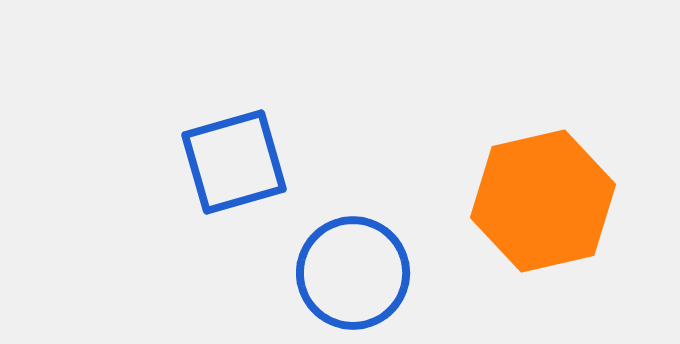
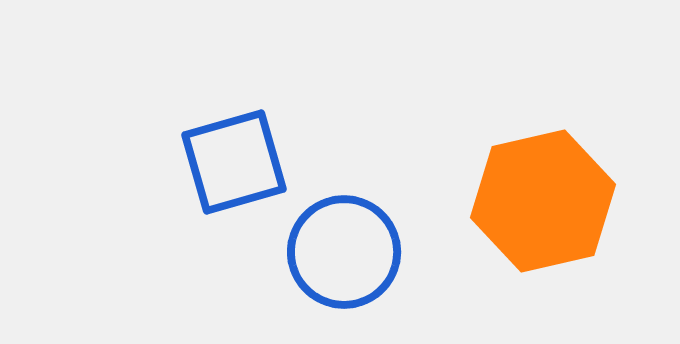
blue circle: moved 9 px left, 21 px up
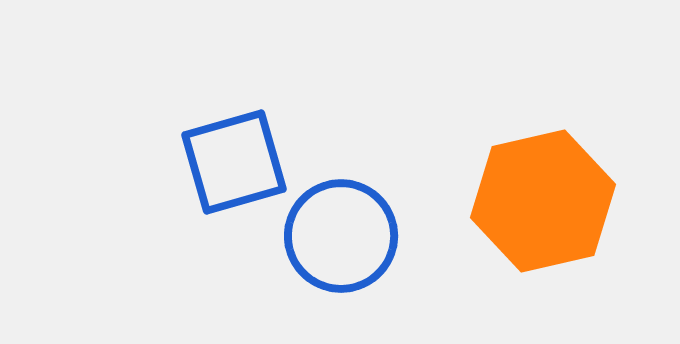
blue circle: moved 3 px left, 16 px up
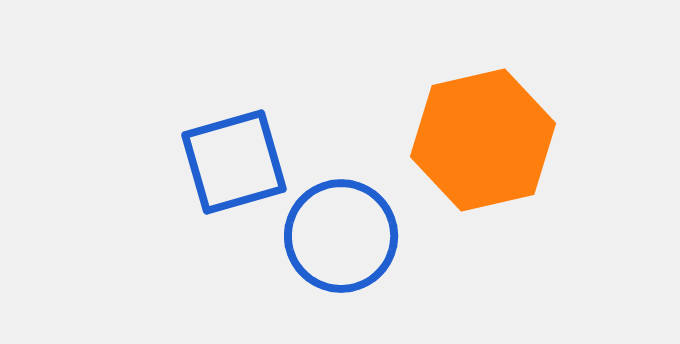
orange hexagon: moved 60 px left, 61 px up
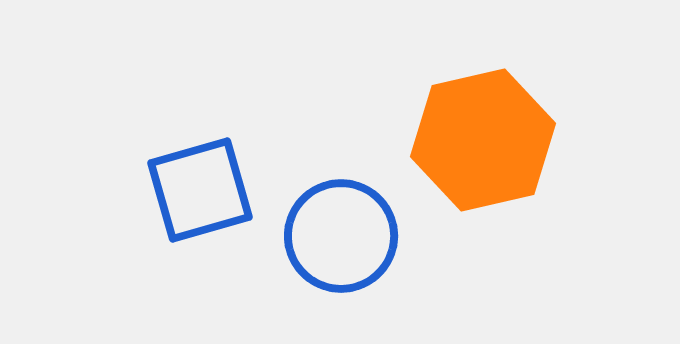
blue square: moved 34 px left, 28 px down
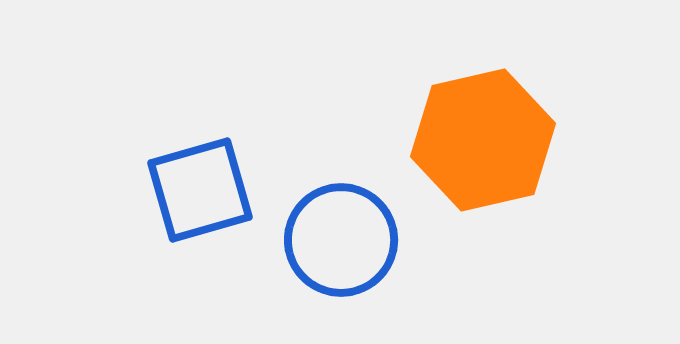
blue circle: moved 4 px down
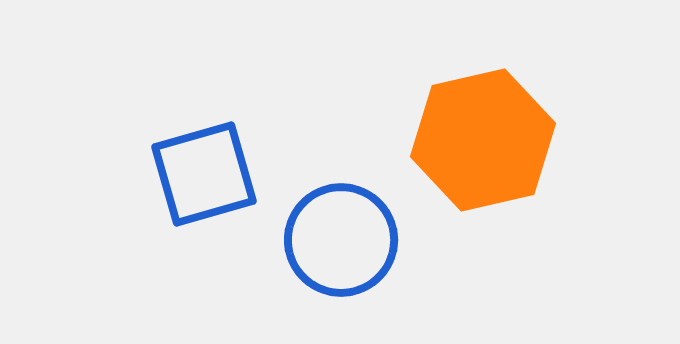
blue square: moved 4 px right, 16 px up
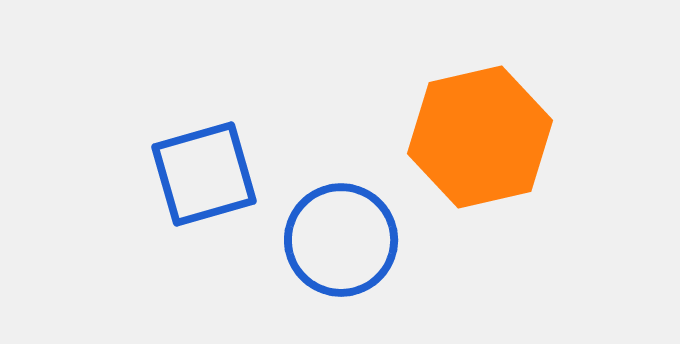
orange hexagon: moved 3 px left, 3 px up
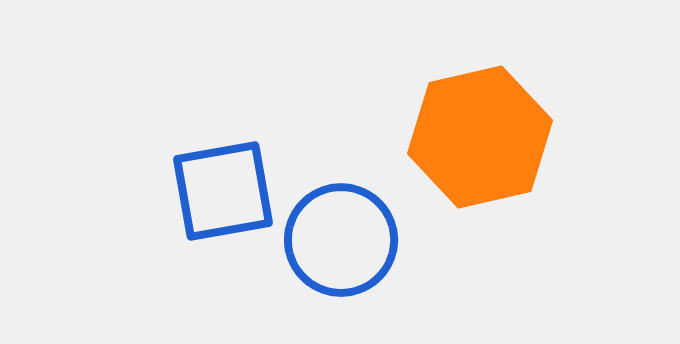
blue square: moved 19 px right, 17 px down; rotated 6 degrees clockwise
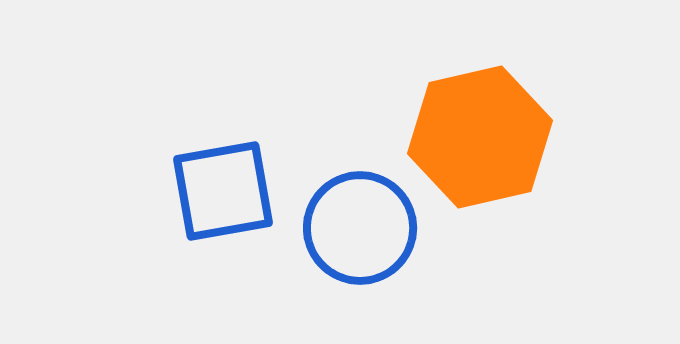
blue circle: moved 19 px right, 12 px up
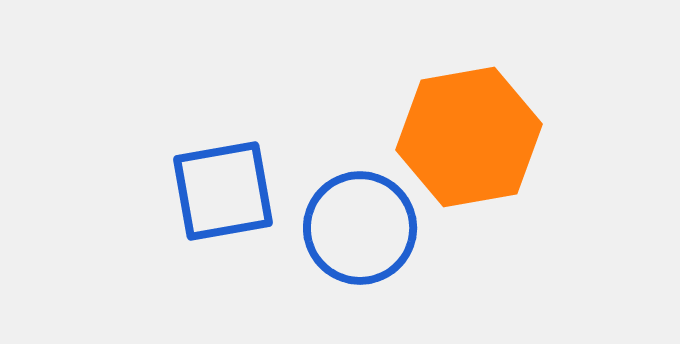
orange hexagon: moved 11 px left; rotated 3 degrees clockwise
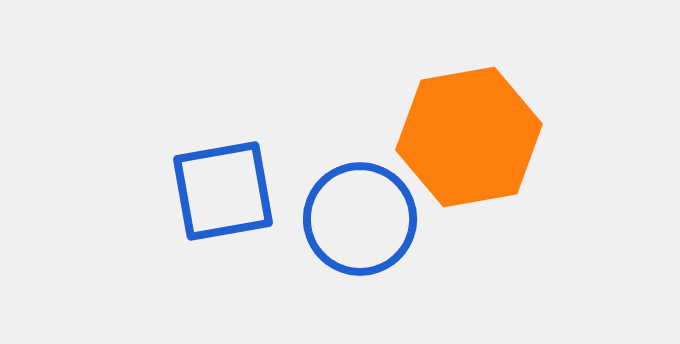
blue circle: moved 9 px up
